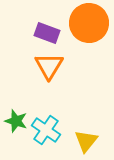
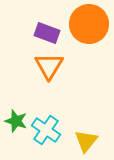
orange circle: moved 1 px down
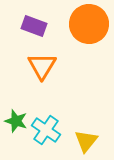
purple rectangle: moved 13 px left, 7 px up
orange triangle: moved 7 px left
